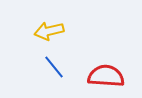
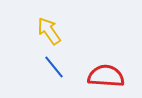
yellow arrow: rotated 68 degrees clockwise
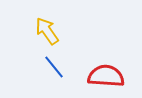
yellow arrow: moved 2 px left
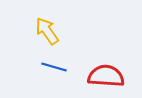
blue line: rotated 35 degrees counterclockwise
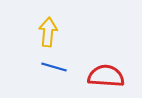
yellow arrow: moved 1 px right, 1 px down; rotated 40 degrees clockwise
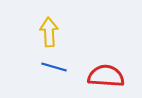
yellow arrow: moved 1 px right; rotated 8 degrees counterclockwise
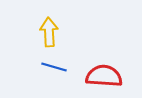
red semicircle: moved 2 px left
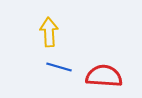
blue line: moved 5 px right
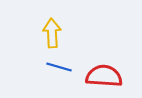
yellow arrow: moved 3 px right, 1 px down
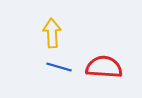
red semicircle: moved 9 px up
